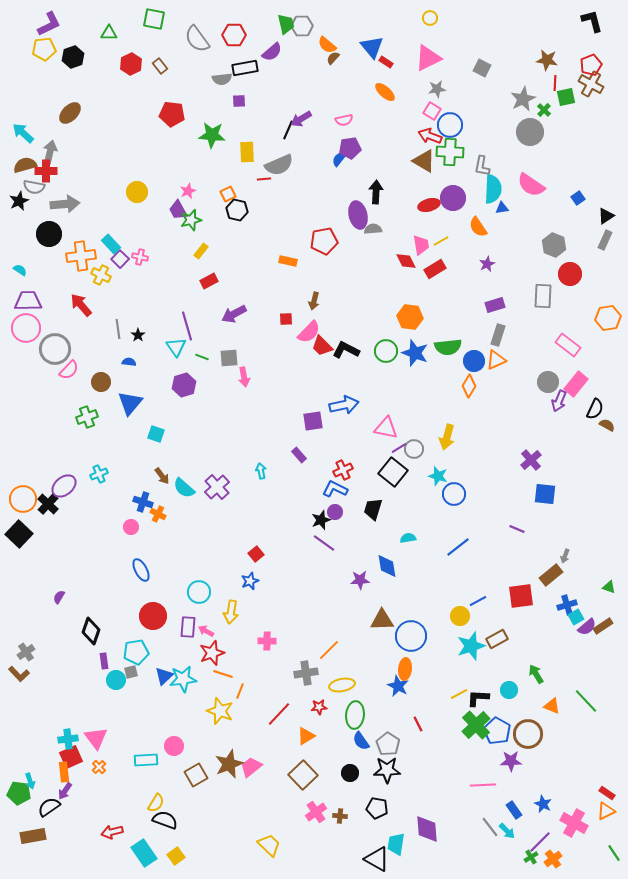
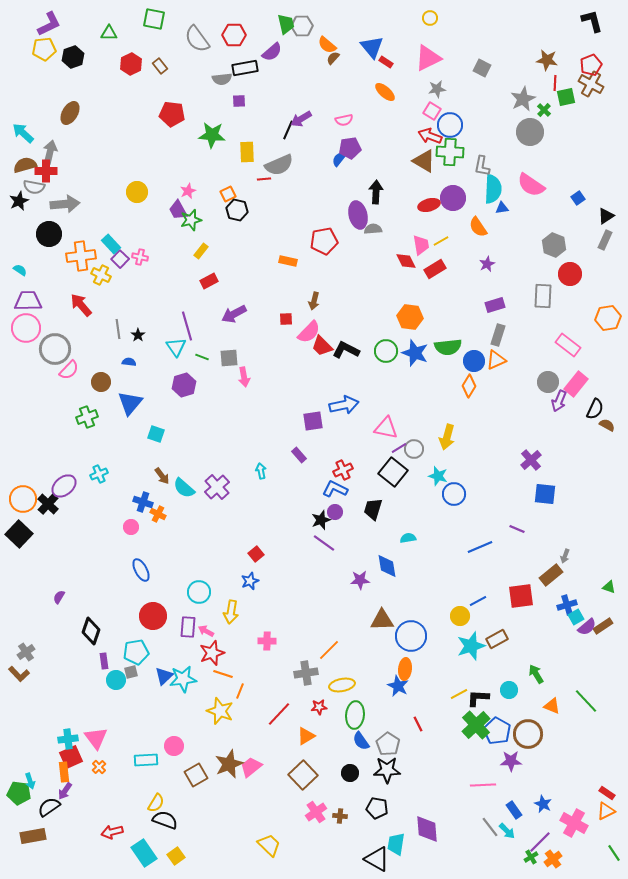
brown ellipse at (70, 113): rotated 15 degrees counterclockwise
blue line at (458, 547): moved 22 px right; rotated 15 degrees clockwise
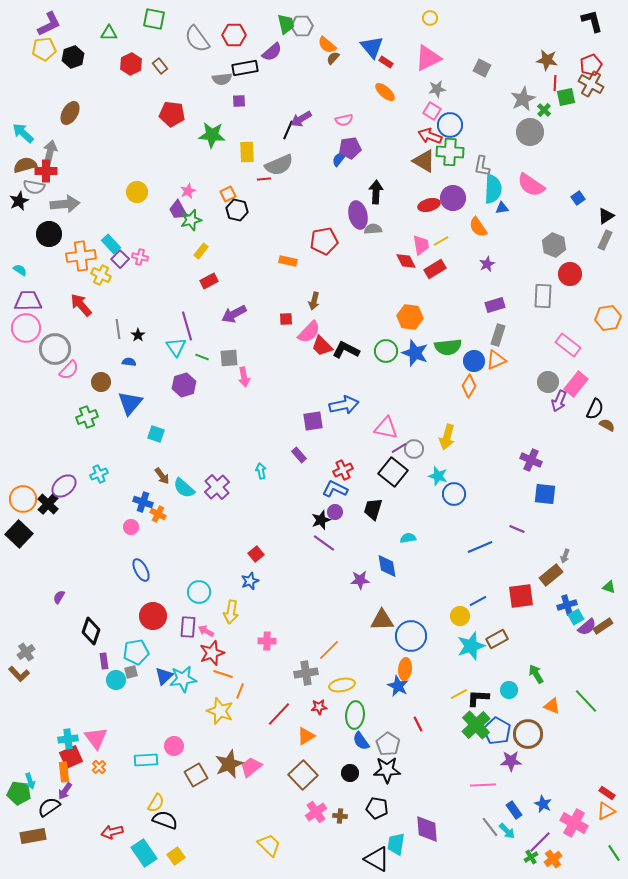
purple cross at (531, 460): rotated 25 degrees counterclockwise
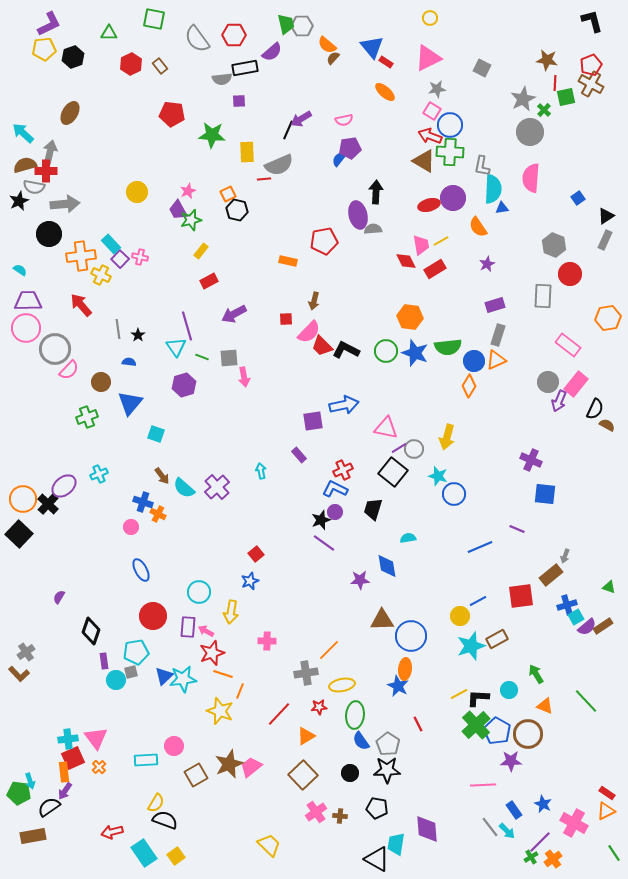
pink semicircle at (531, 185): moved 7 px up; rotated 60 degrees clockwise
orange triangle at (552, 706): moved 7 px left
red square at (71, 757): moved 2 px right, 1 px down
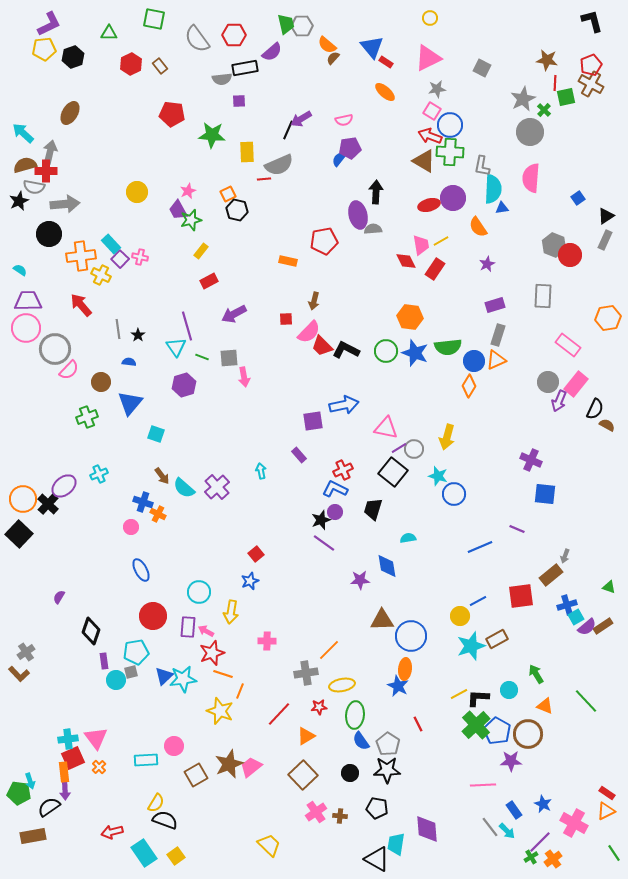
red rectangle at (435, 269): rotated 25 degrees counterclockwise
red circle at (570, 274): moved 19 px up
purple arrow at (65, 791): rotated 36 degrees counterclockwise
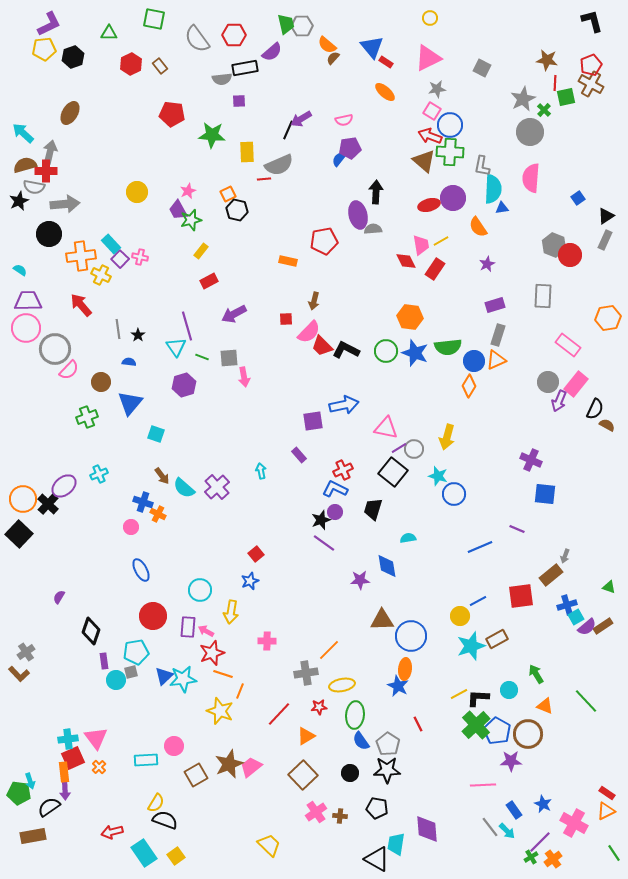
brown triangle at (424, 161): rotated 10 degrees clockwise
cyan circle at (199, 592): moved 1 px right, 2 px up
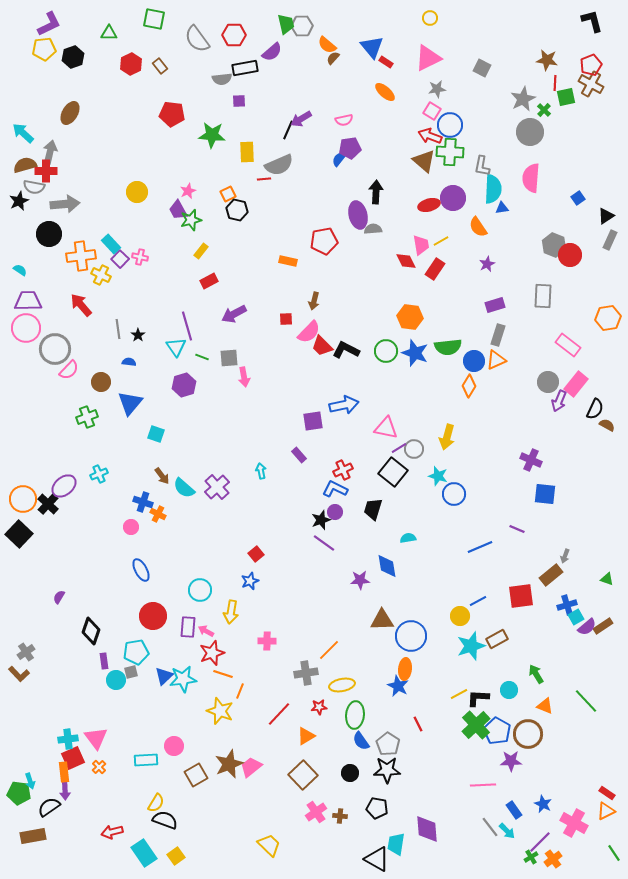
gray rectangle at (605, 240): moved 5 px right
green triangle at (609, 587): moved 2 px left, 8 px up
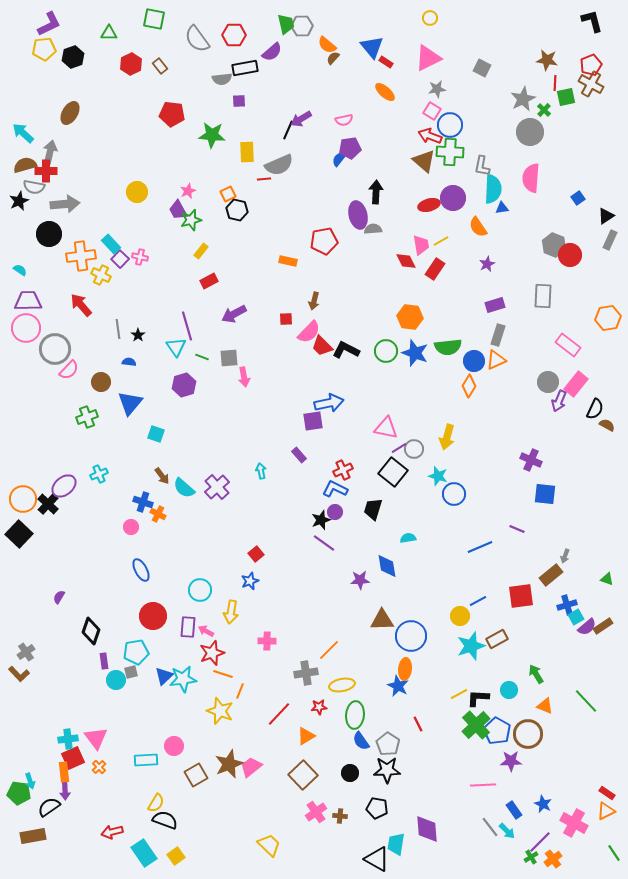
blue arrow at (344, 405): moved 15 px left, 2 px up
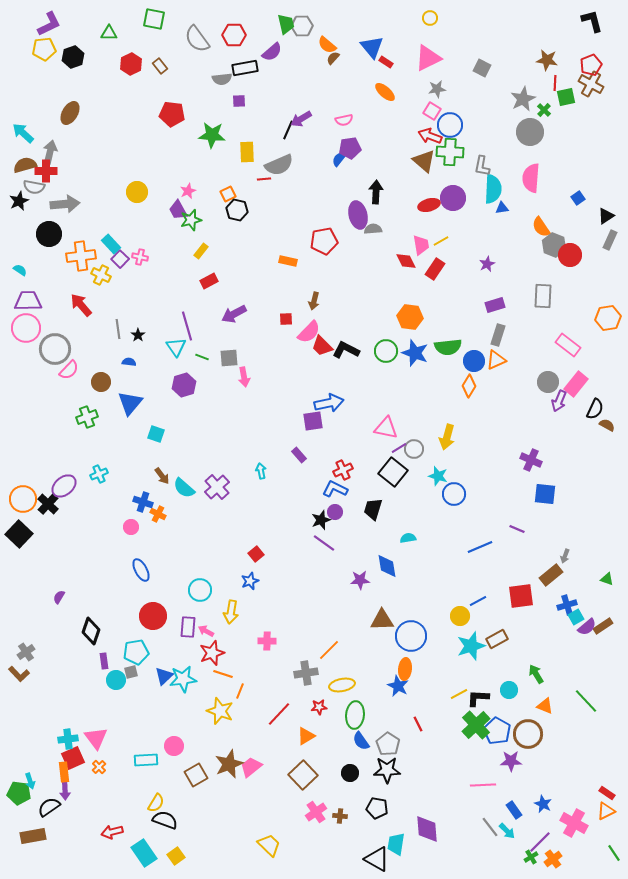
orange semicircle at (478, 227): moved 63 px right
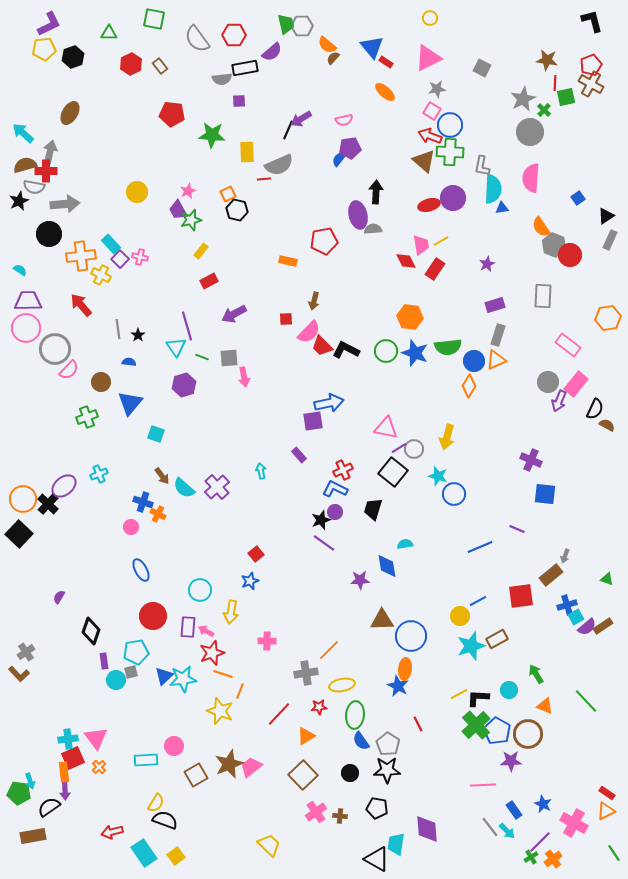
cyan semicircle at (408, 538): moved 3 px left, 6 px down
